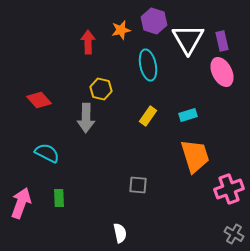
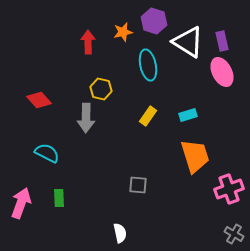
orange star: moved 2 px right, 2 px down
white triangle: moved 3 px down; rotated 28 degrees counterclockwise
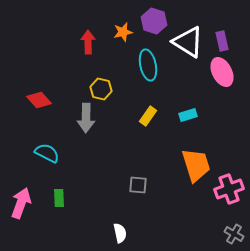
orange trapezoid: moved 1 px right, 9 px down
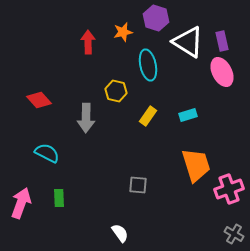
purple hexagon: moved 2 px right, 3 px up
yellow hexagon: moved 15 px right, 2 px down
white semicircle: rotated 24 degrees counterclockwise
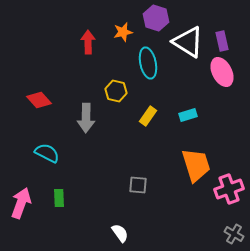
cyan ellipse: moved 2 px up
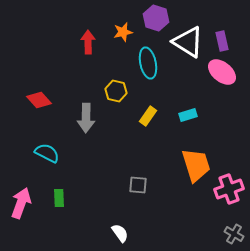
pink ellipse: rotated 24 degrees counterclockwise
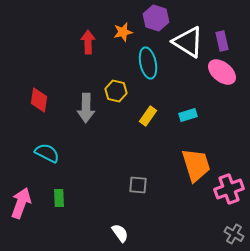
red diamond: rotated 50 degrees clockwise
gray arrow: moved 10 px up
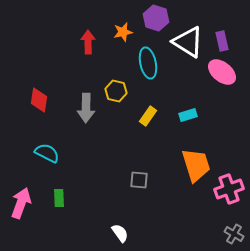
gray square: moved 1 px right, 5 px up
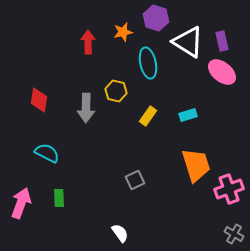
gray square: moved 4 px left; rotated 30 degrees counterclockwise
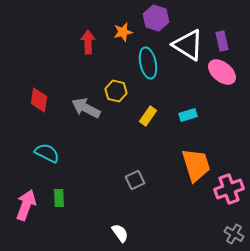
white triangle: moved 3 px down
gray arrow: rotated 116 degrees clockwise
pink arrow: moved 5 px right, 2 px down
